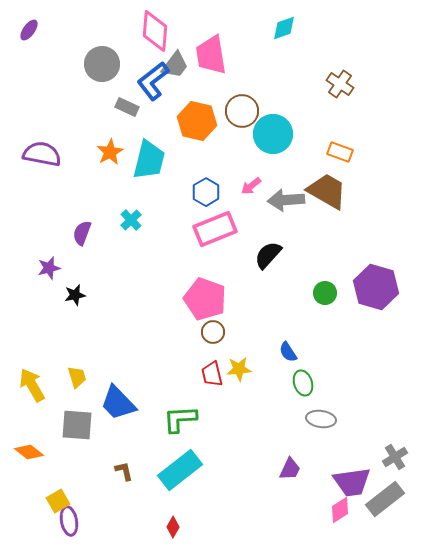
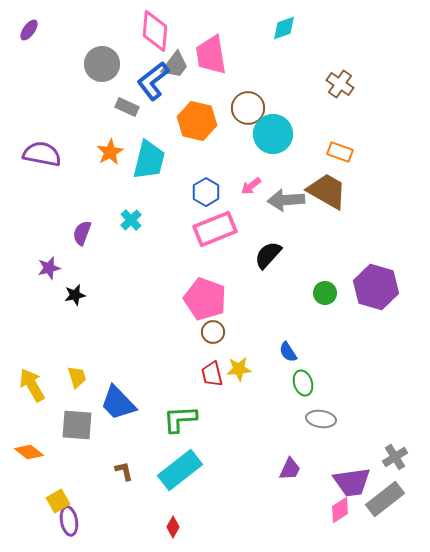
brown circle at (242, 111): moved 6 px right, 3 px up
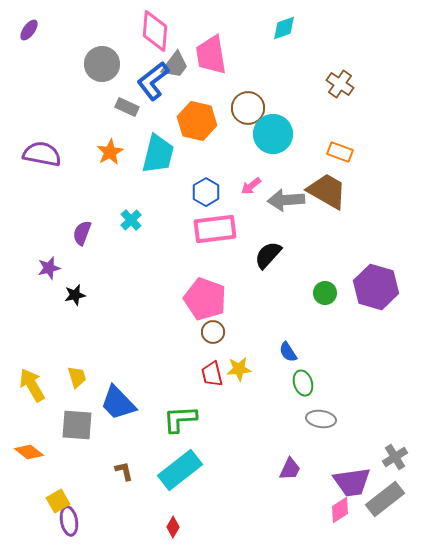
cyan trapezoid at (149, 160): moved 9 px right, 6 px up
pink rectangle at (215, 229): rotated 15 degrees clockwise
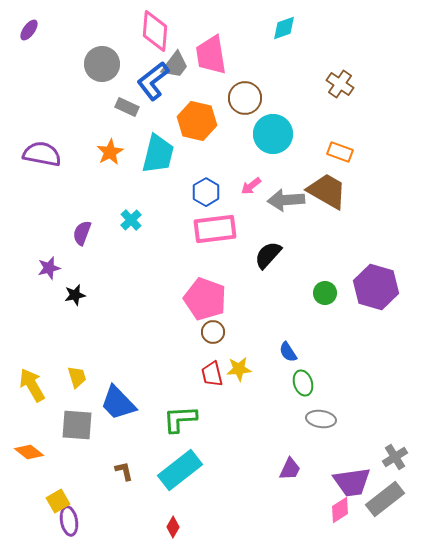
brown circle at (248, 108): moved 3 px left, 10 px up
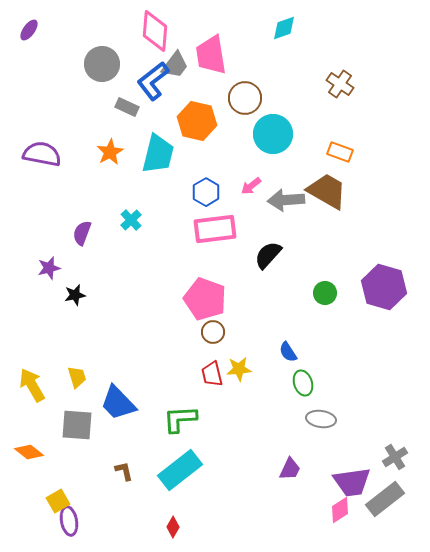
purple hexagon at (376, 287): moved 8 px right
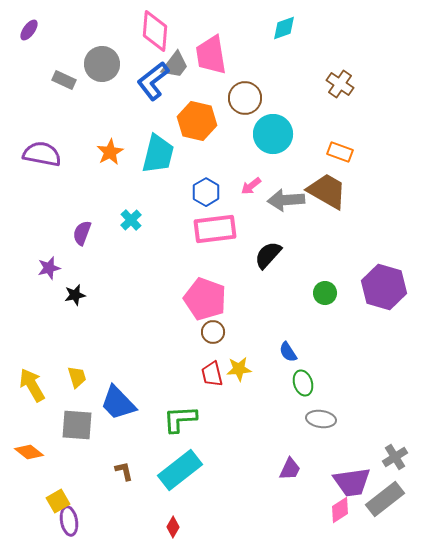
gray rectangle at (127, 107): moved 63 px left, 27 px up
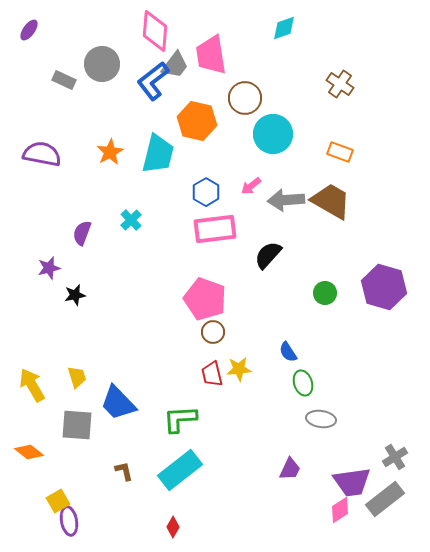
brown trapezoid at (327, 191): moved 4 px right, 10 px down
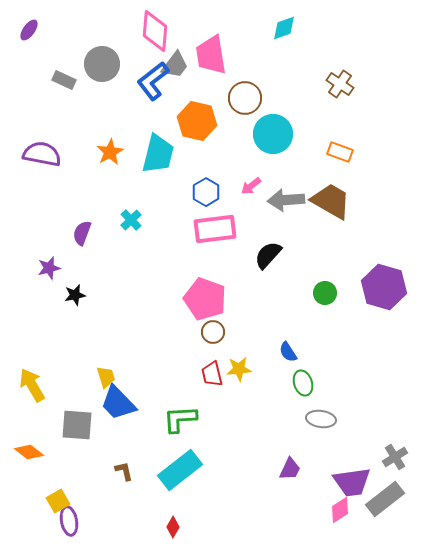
yellow trapezoid at (77, 377): moved 29 px right
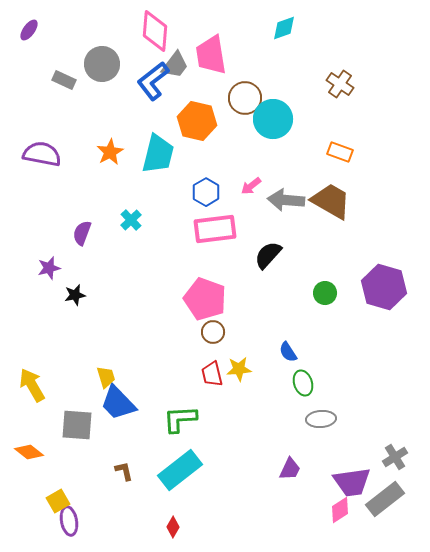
cyan circle at (273, 134): moved 15 px up
gray arrow at (286, 200): rotated 9 degrees clockwise
gray ellipse at (321, 419): rotated 12 degrees counterclockwise
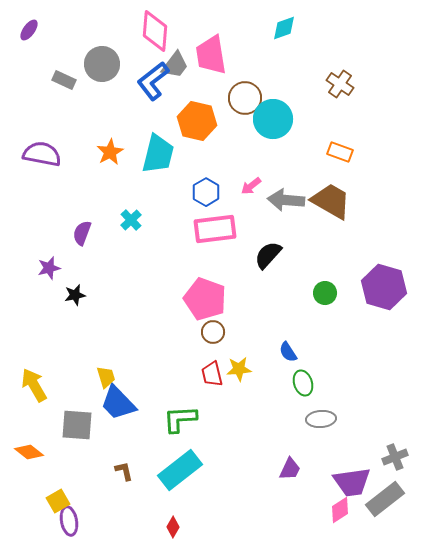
yellow arrow at (32, 385): moved 2 px right
gray cross at (395, 457): rotated 10 degrees clockwise
